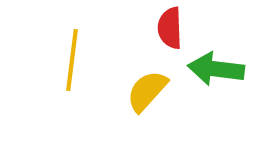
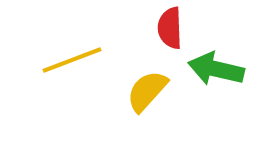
yellow line: rotated 62 degrees clockwise
green arrow: rotated 6 degrees clockwise
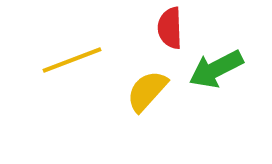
green arrow: rotated 40 degrees counterclockwise
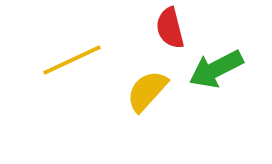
red semicircle: rotated 12 degrees counterclockwise
yellow line: rotated 4 degrees counterclockwise
